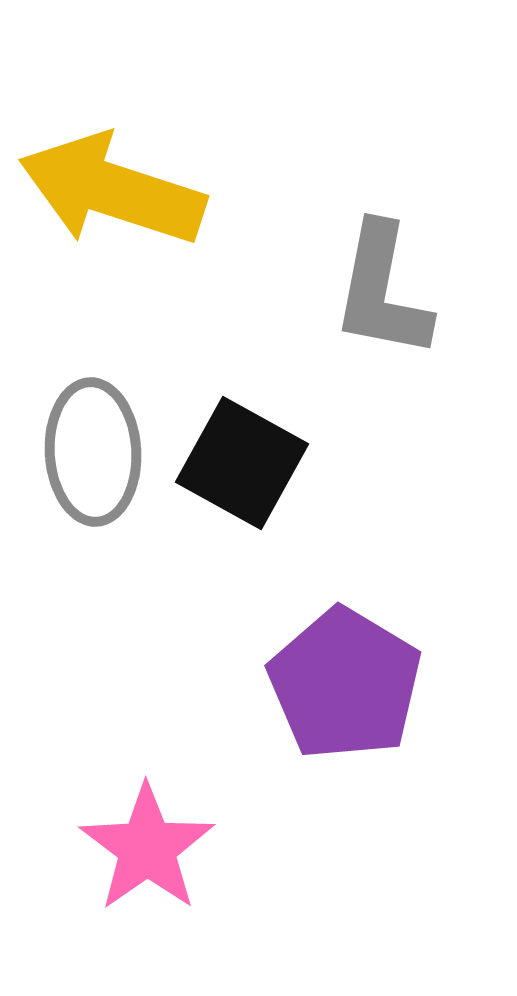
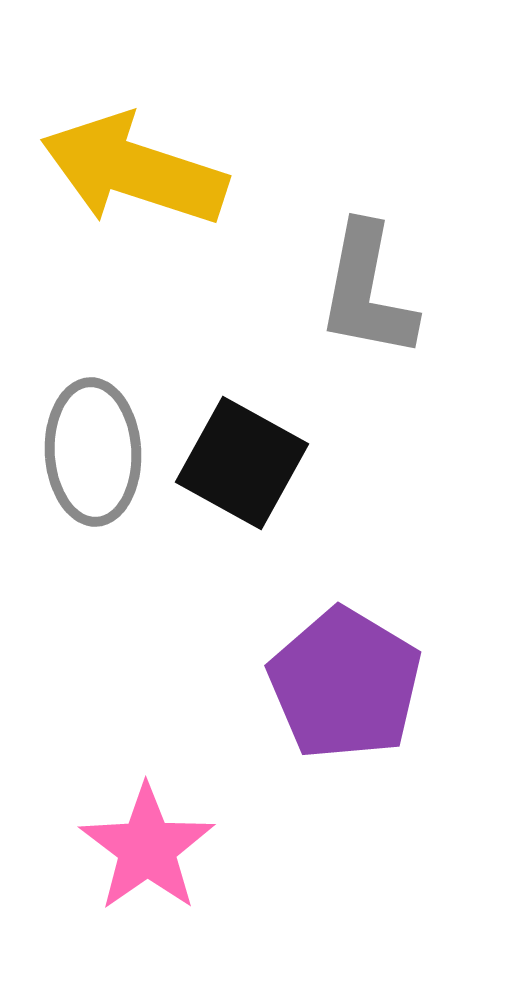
yellow arrow: moved 22 px right, 20 px up
gray L-shape: moved 15 px left
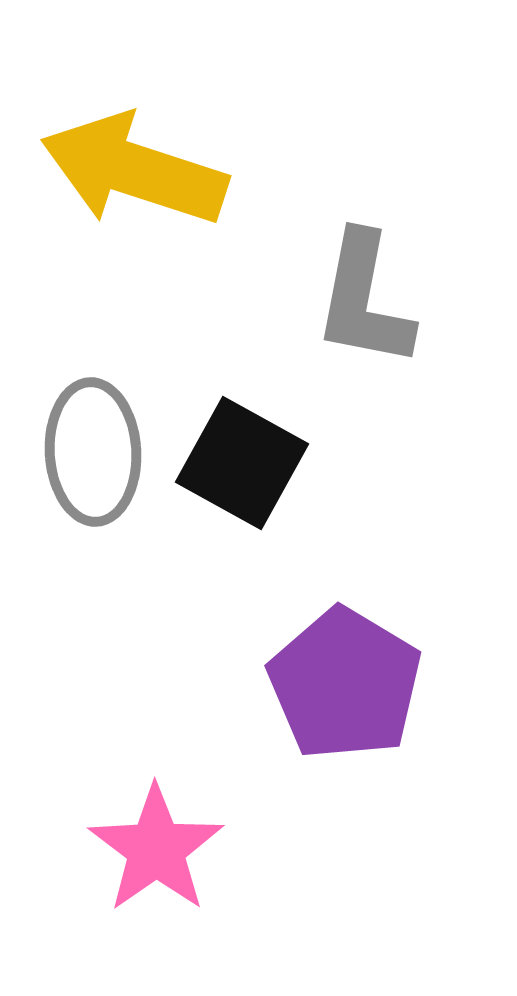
gray L-shape: moved 3 px left, 9 px down
pink star: moved 9 px right, 1 px down
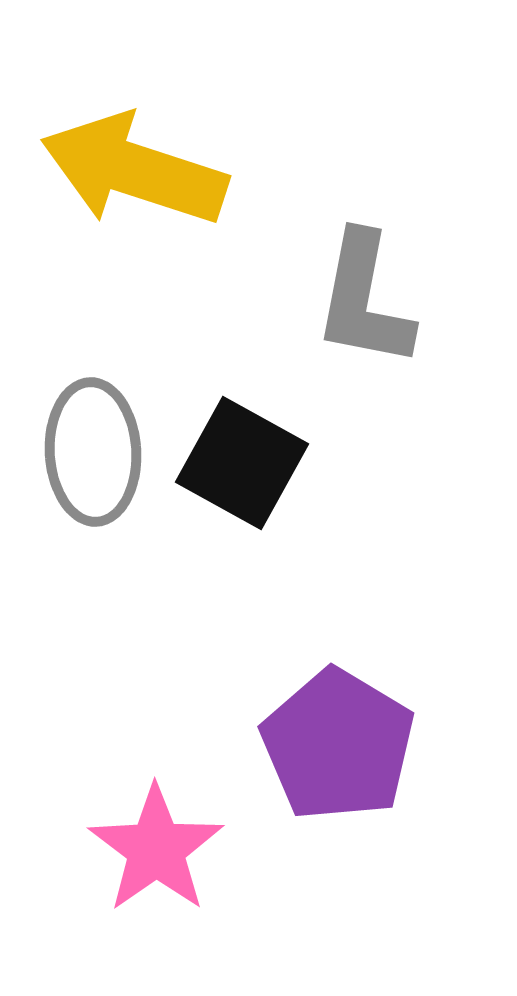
purple pentagon: moved 7 px left, 61 px down
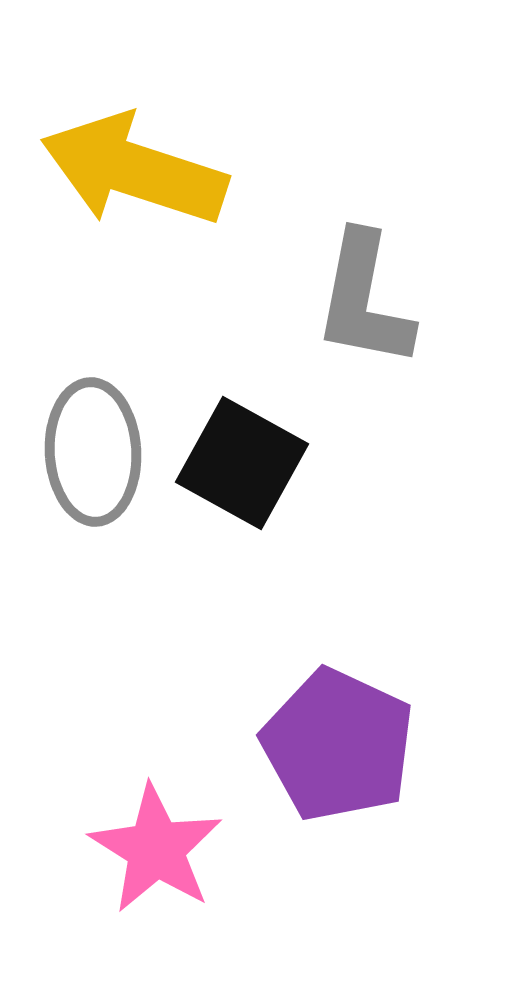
purple pentagon: rotated 6 degrees counterclockwise
pink star: rotated 5 degrees counterclockwise
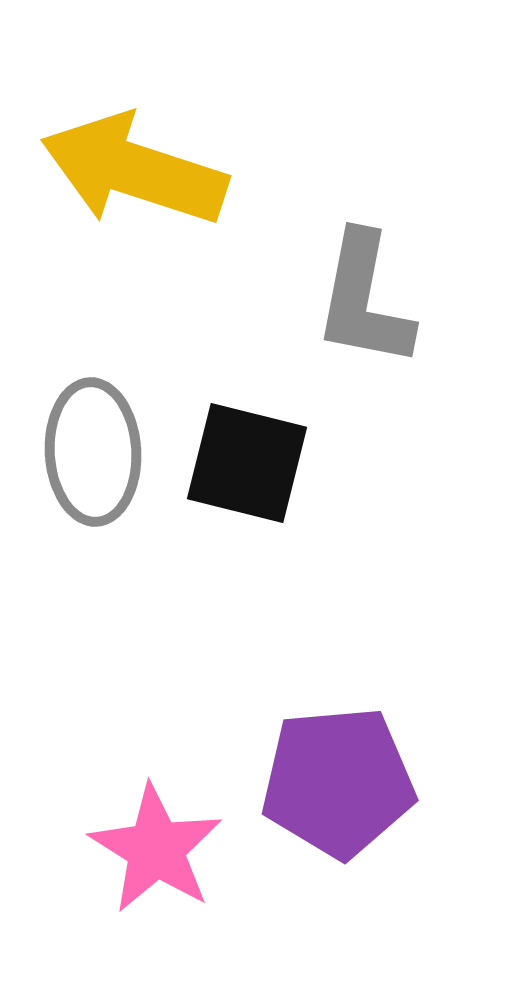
black square: moved 5 px right; rotated 15 degrees counterclockwise
purple pentagon: moved 37 px down; rotated 30 degrees counterclockwise
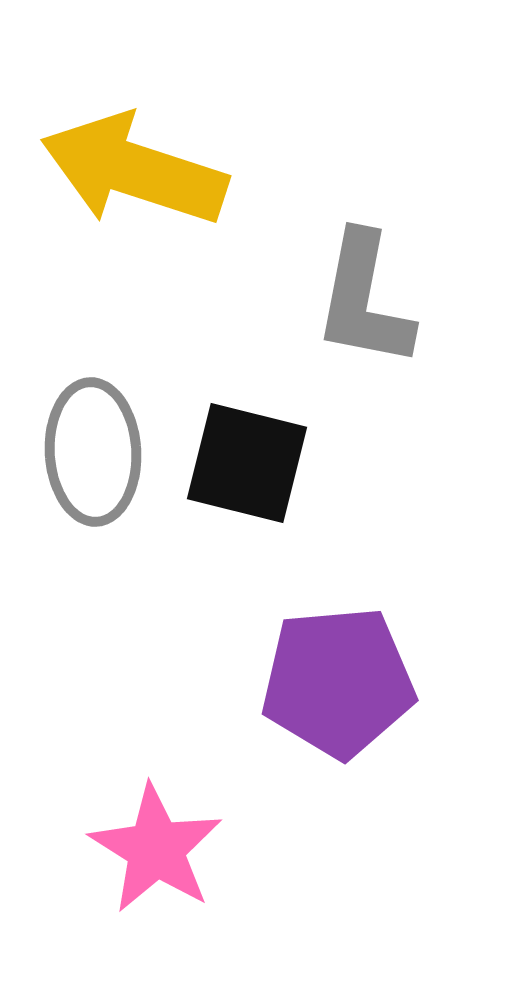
purple pentagon: moved 100 px up
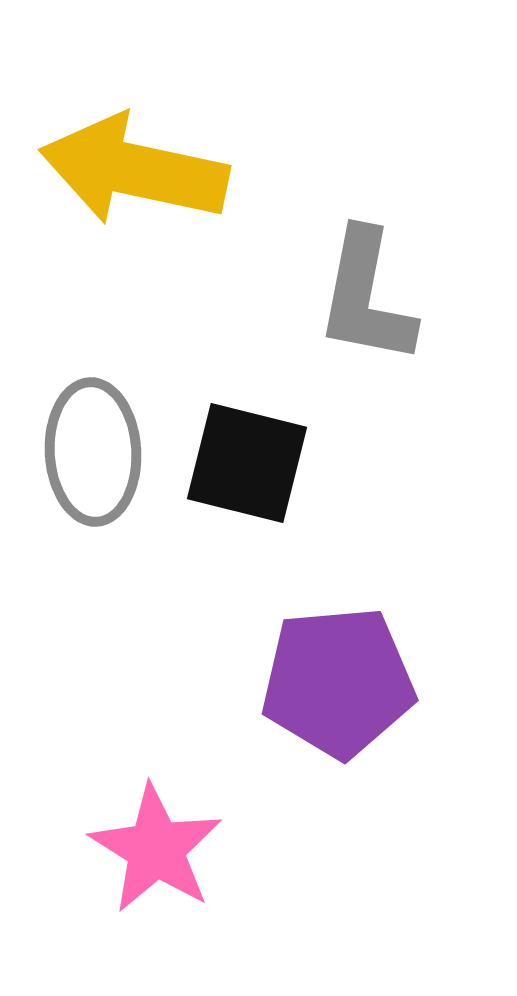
yellow arrow: rotated 6 degrees counterclockwise
gray L-shape: moved 2 px right, 3 px up
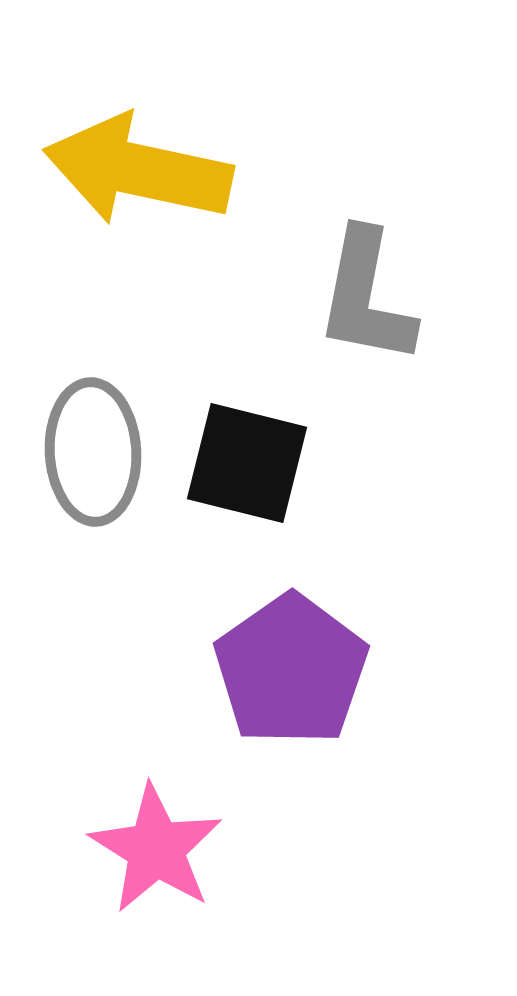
yellow arrow: moved 4 px right
purple pentagon: moved 47 px left, 12 px up; rotated 30 degrees counterclockwise
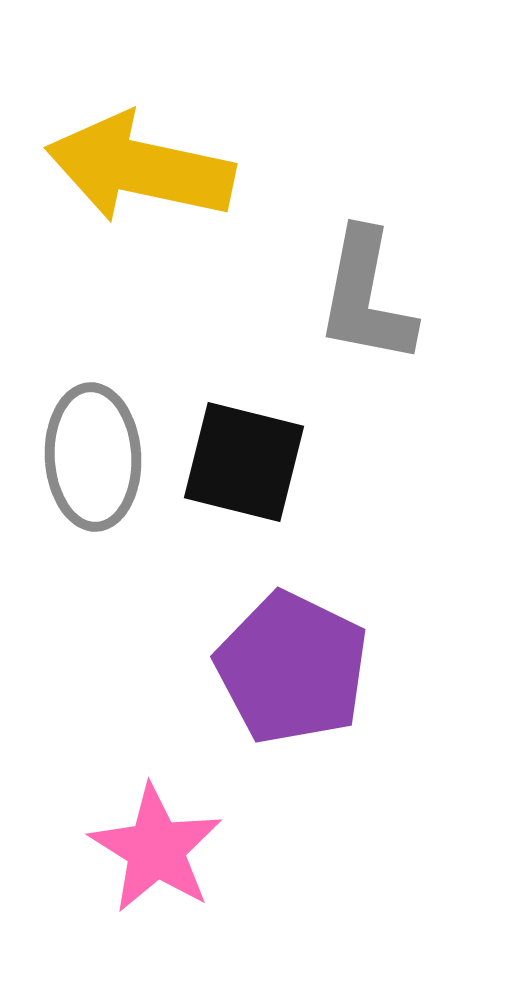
yellow arrow: moved 2 px right, 2 px up
gray ellipse: moved 5 px down
black square: moved 3 px left, 1 px up
purple pentagon: moved 1 px right, 2 px up; rotated 11 degrees counterclockwise
